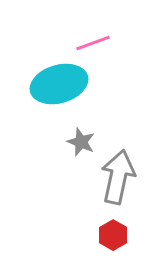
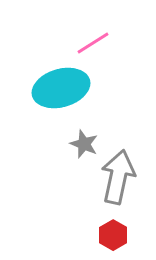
pink line: rotated 12 degrees counterclockwise
cyan ellipse: moved 2 px right, 4 px down
gray star: moved 3 px right, 2 px down
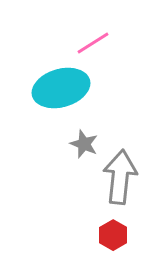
gray arrow: moved 2 px right; rotated 6 degrees counterclockwise
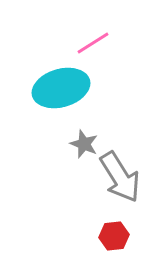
gray arrow: rotated 142 degrees clockwise
red hexagon: moved 1 px right, 1 px down; rotated 24 degrees clockwise
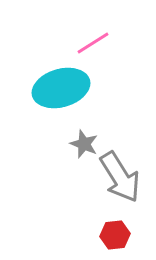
red hexagon: moved 1 px right, 1 px up
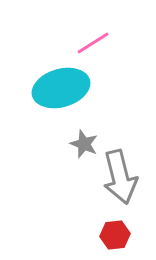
gray arrow: rotated 18 degrees clockwise
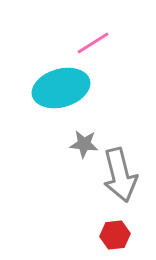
gray star: rotated 16 degrees counterclockwise
gray arrow: moved 2 px up
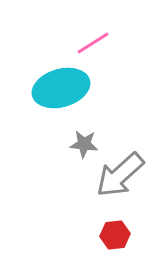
gray arrow: rotated 62 degrees clockwise
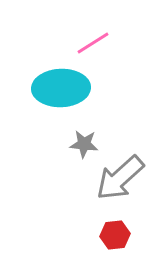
cyan ellipse: rotated 14 degrees clockwise
gray arrow: moved 3 px down
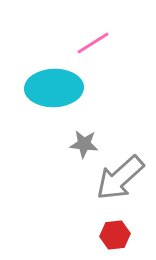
cyan ellipse: moved 7 px left
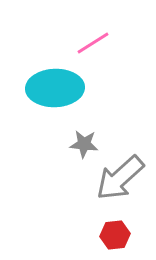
cyan ellipse: moved 1 px right
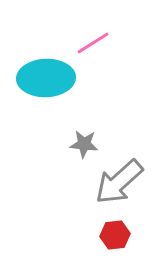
cyan ellipse: moved 9 px left, 10 px up
gray arrow: moved 1 px left, 4 px down
